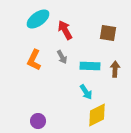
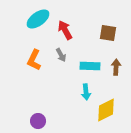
gray arrow: moved 1 px left, 2 px up
brown arrow: moved 1 px right, 2 px up
cyan arrow: rotated 28 degrees clockwise
yellow diamond: moved 9 px right, 5 px up
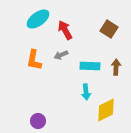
brown square: moved 1 px right, 4 px up; rotated 24 degrees clockwise
gray arrow: rotated 96 degrees clockwise
orange L-shape: rotated 15 degrees counterclockwise
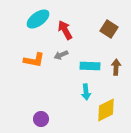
orange L-shape: rotated 90 degrees counterclockwise
purple circle: moved 3 px right, 2 px up
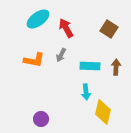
red arrow: moved 1 px right, 2 px up
gray arrow: rotated 40 degrees counterclockwise
yellow diamond: moved 3 px left, 2 px down; rotated 50 degrees counterclockwise
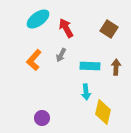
orange L-shape: rotated 120 degrees clockwise
purple circle: moved 1 px right, 1 px up
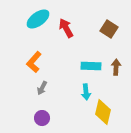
gray arrow: moved 19 px left, 33 px down
orange L-shape: moved 2 px down
cyan rectangle: moved 1 px right
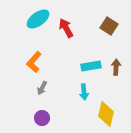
brown square: moved 3 px up
cyan rectangle: rotated 12 degrees counterclockwise
cyan arrow: moved 2 px left
yellow diamond: moved 3 px right, 2 px down
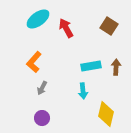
cyan arrow: moved 1 px left, 1 px up
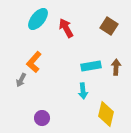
cyan ellipse: rotated 15 degrees counterclockwise
gray arrow: moved 21 px left, 8 px up
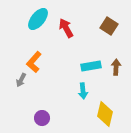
yellow diamond: moved 1 px left
